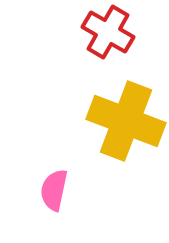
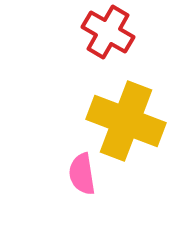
pink semicircle: moved 28 px right, 16 px up; rotated 21 degrees counterclockwise
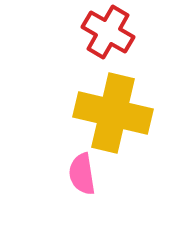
yellow cross: moved 13 px left, 8 px up; rotated 8 degrees counterclockwise
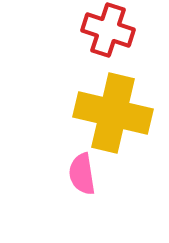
red cross: moved 2 px up; rotated 12 degrees counterclockwise
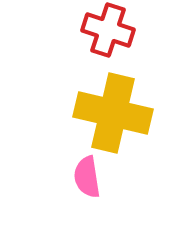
pink semicircle: moved 5 px right, 3 px down
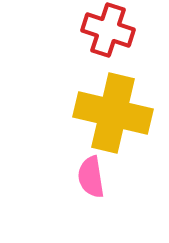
pink semicircle: moved 4 px right
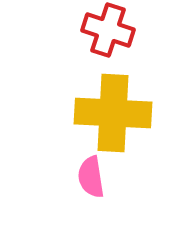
yellow cross: rotated 10 degrees counterclockwise
